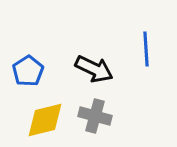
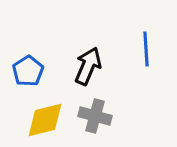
black arrow: moved 6 px left, 3 px up; rotated 93 degrees counterclockwise
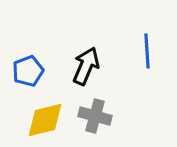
blue line: moved 1 px right, 2 px down
black arrow: moved 2 px left
blue pentagon: rotated 12 degrees clockwise
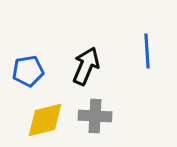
blue pentagon: rotated 12 degrees clockwise
gray cross: rotated 12 degrees counterclockwise
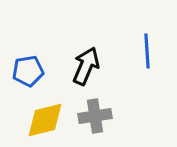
gray cross: rotated 12 degrees counterclockwise
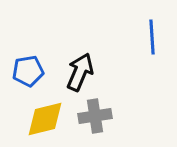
blue line: moved 5 px right, 14 px up
black arrow: moved 6 px left, 6 px down
yellow diamond: moved 1 px up
